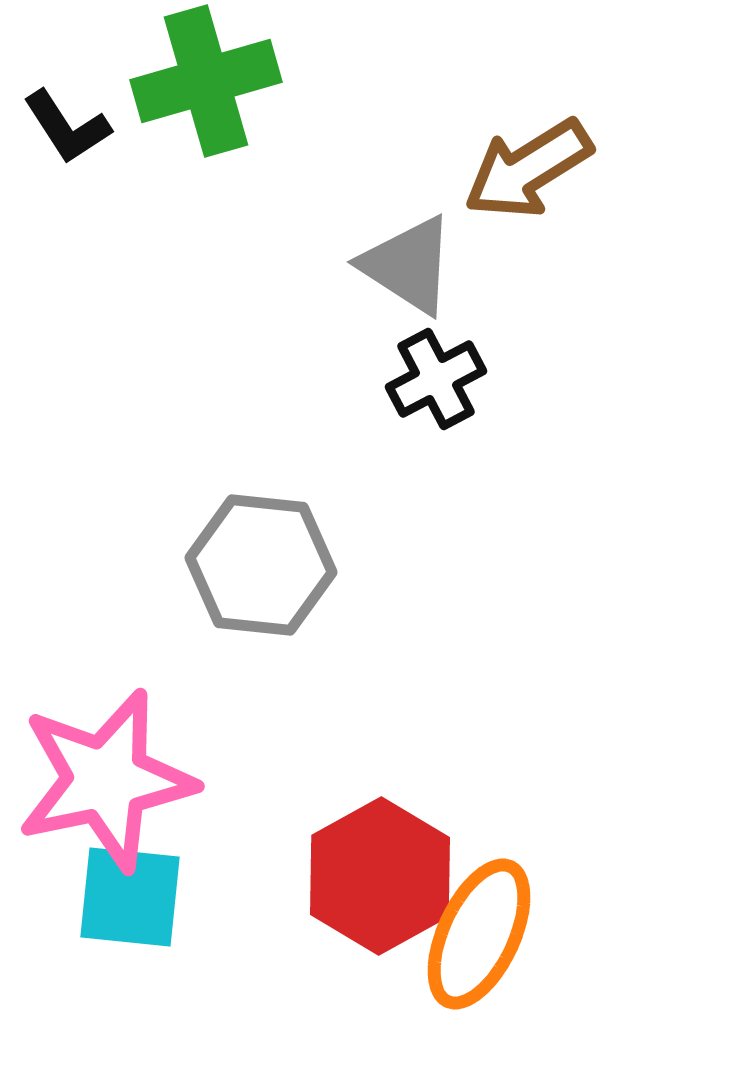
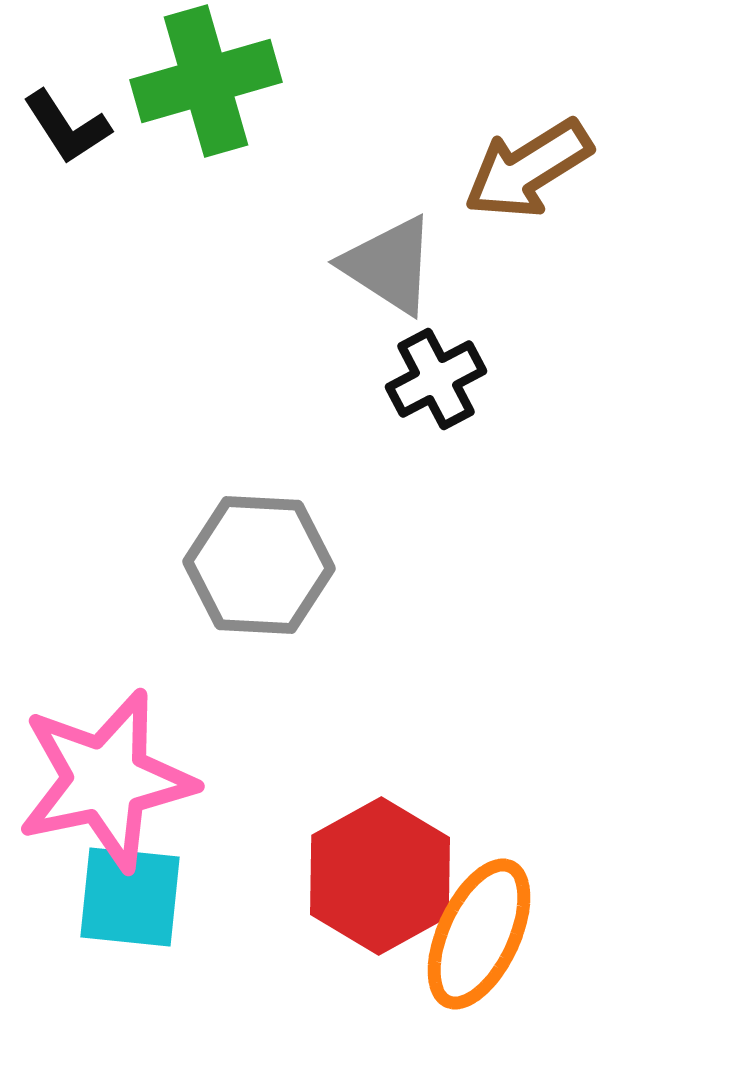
gray triangle: moved 19 px left
gray hexagon: moved 2 px left; rotated 3 degrees counterclockwise
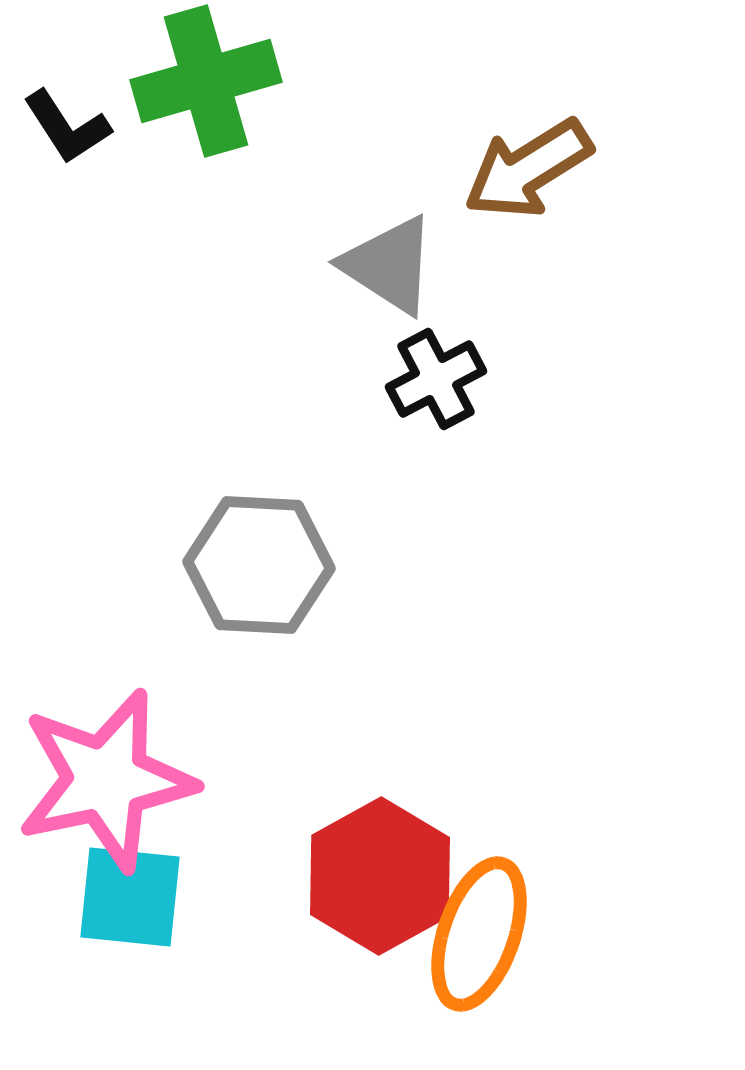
orange ellipse: rotated 6 degrees counterclockwise
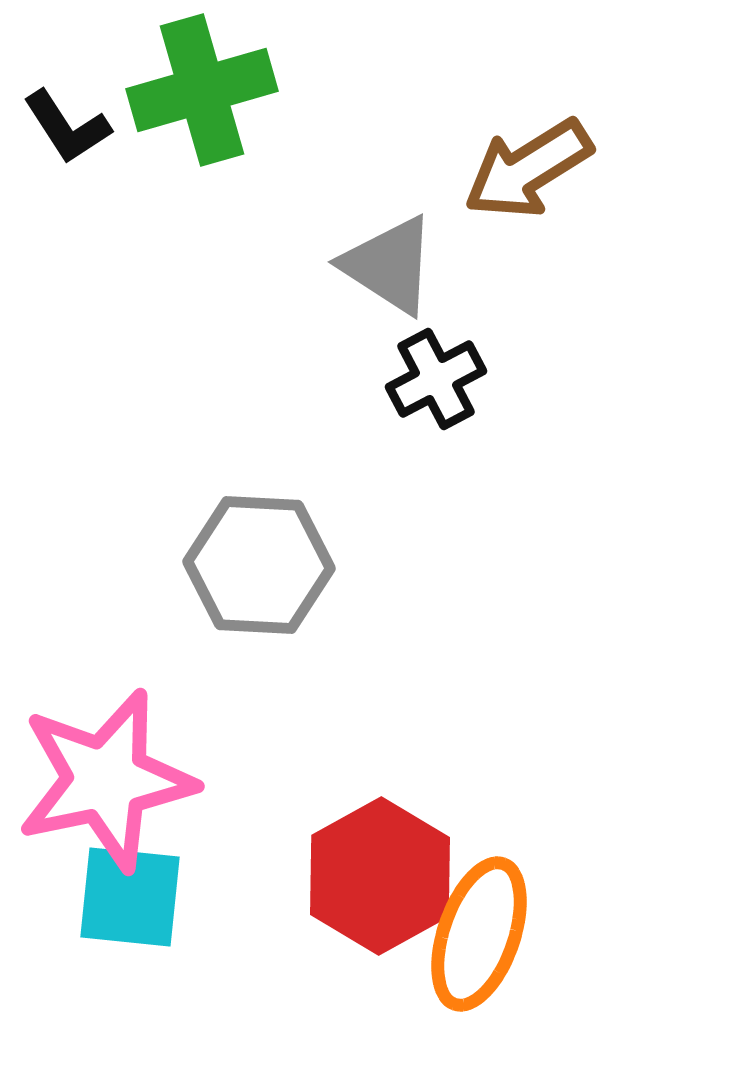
green cross: moved 4 px left, 9 px down
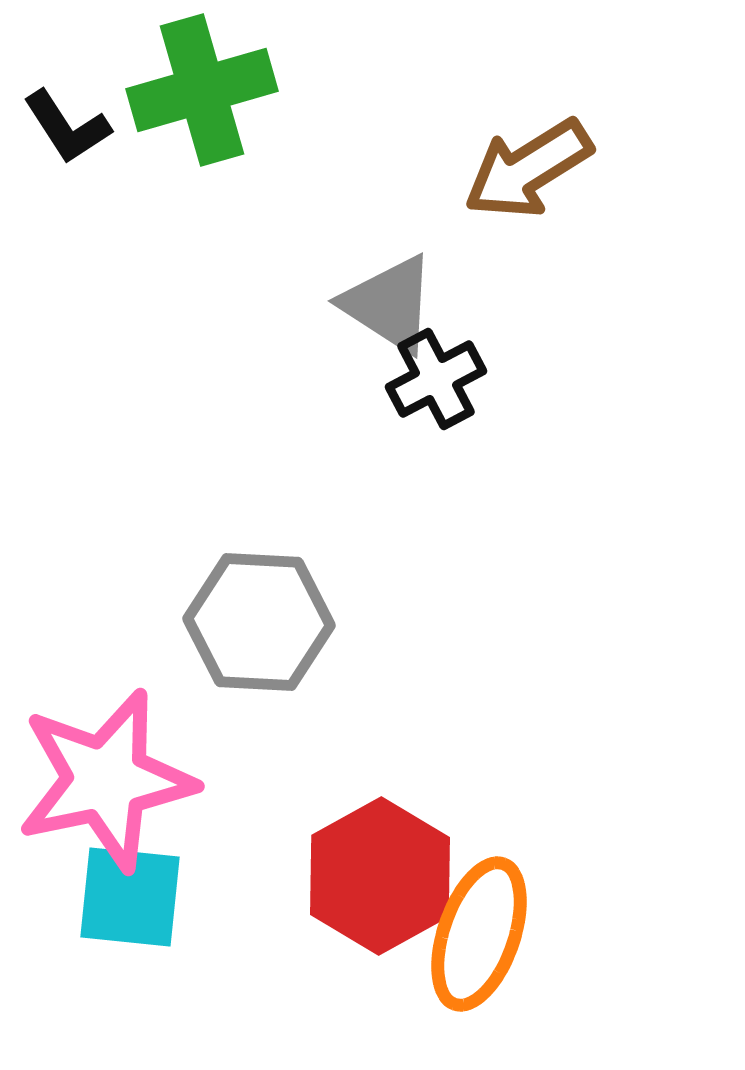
gray triangle: moved 39 px down
gray hexagon: moved 57 px down
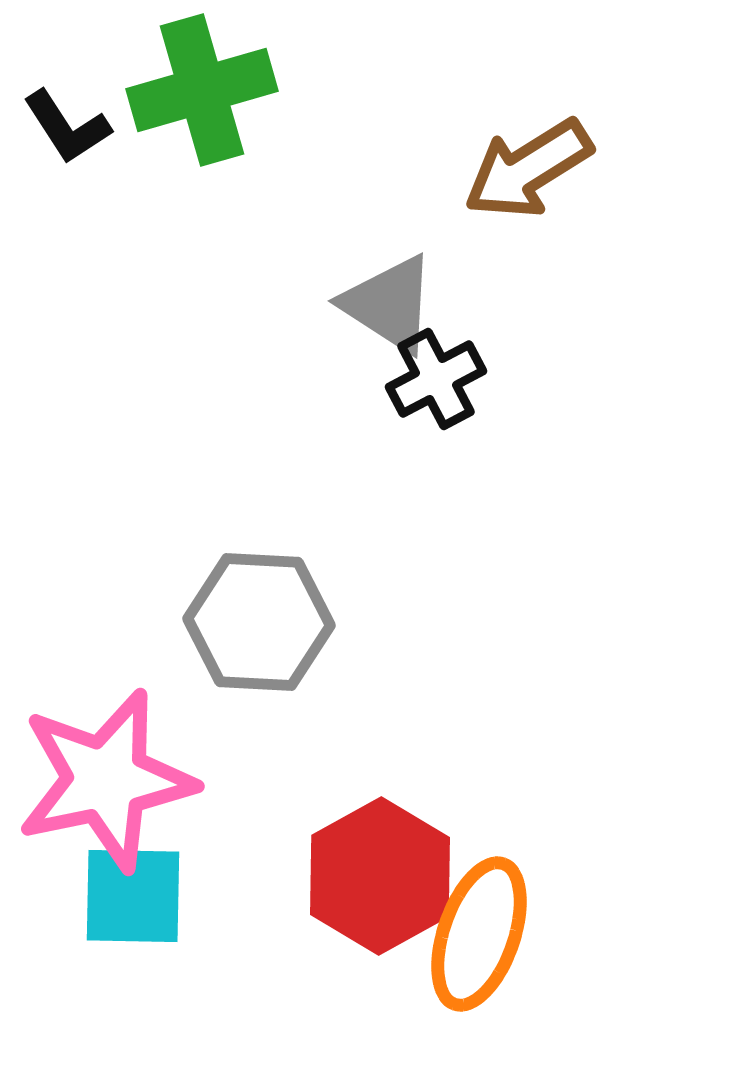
cyan square: moved 3 px right, 1 px up; rotated 5 degrees counterclockwise
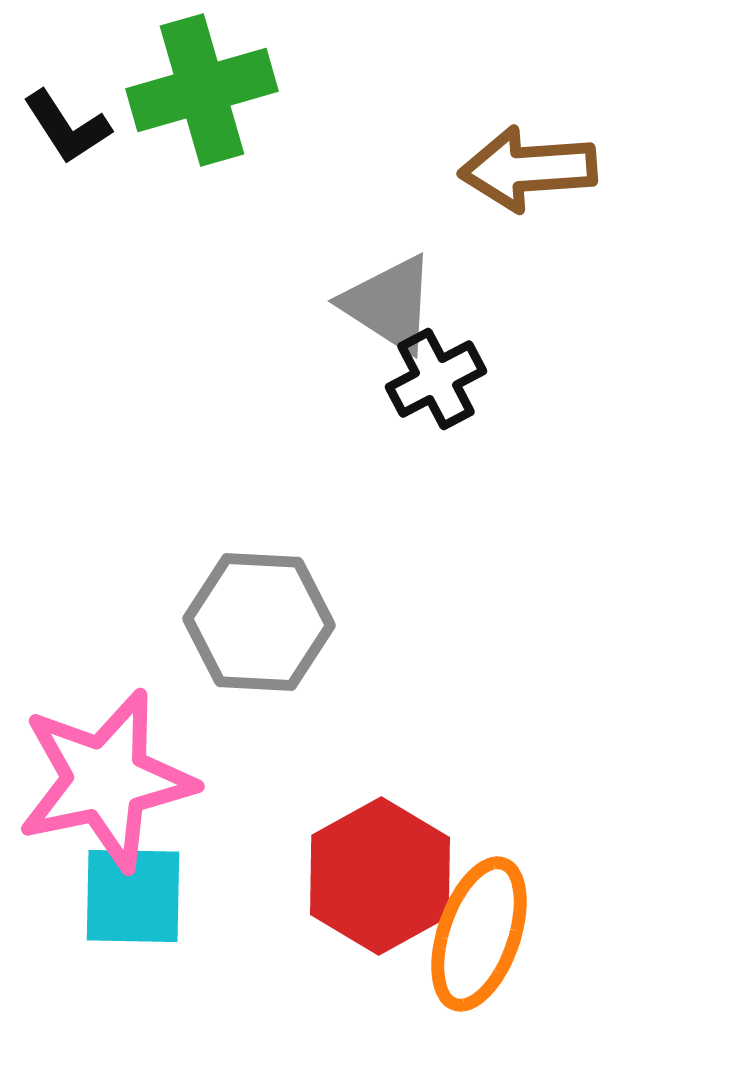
brown arrow: rotated 28 degrees clockwise
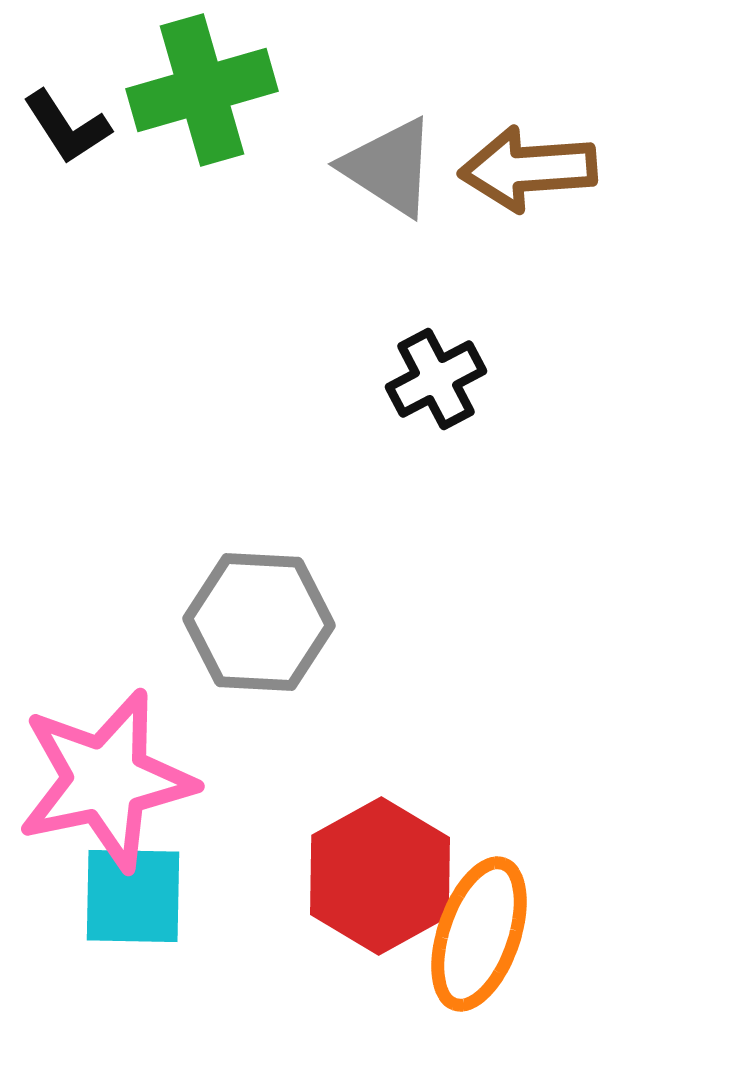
gray triangle: moved 137 px up
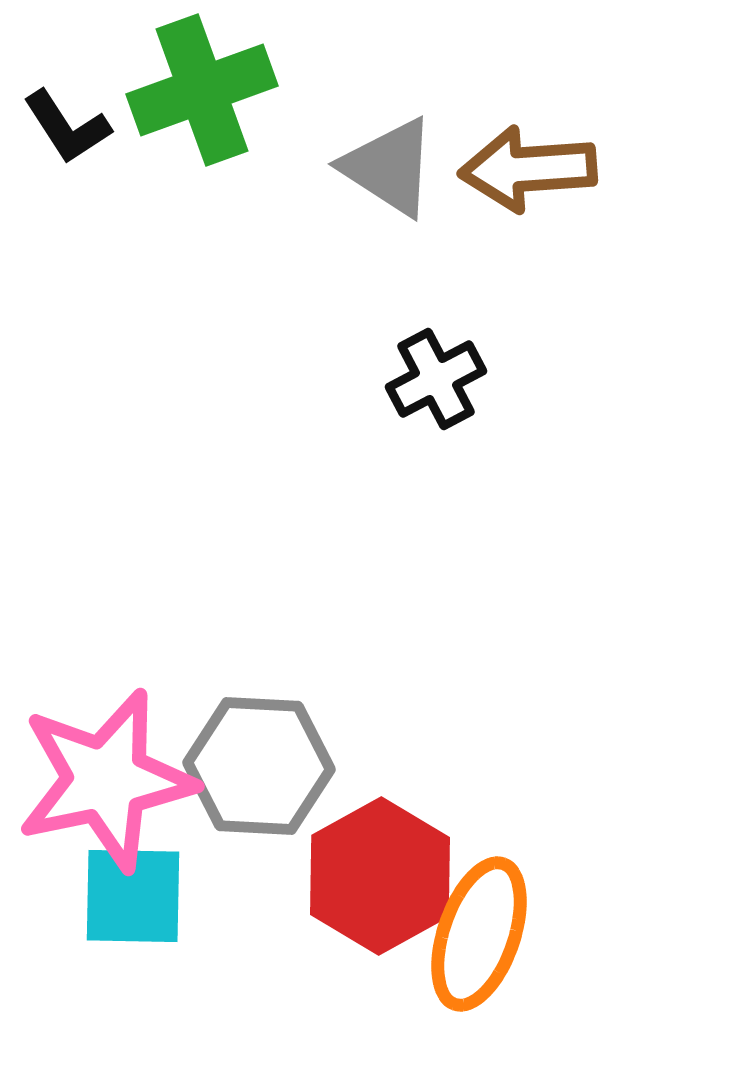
green cross: rotated 4 degrees counterclockwise
gray hexagon: moved 144 px down
